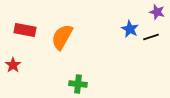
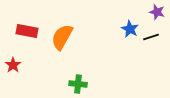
red rectangle: moved 2 px right, 1 px down
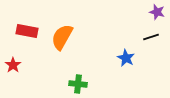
blue star: moved 4 px left, 29 px down
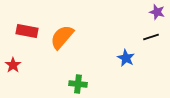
orange semicircle: rotated 12 degrees clockwise
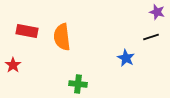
orange semicircle: rotated 48 degrees counterclockwise
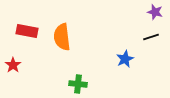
purple star: moved 2 px left
blue star: moved 1 px left, 1 px down; rotated 18 degrees clockwise
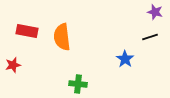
black line: moved 1 px left
blue star: rotated 12 degrees counterclockwise
red star: rotated 21 degrees clockwise
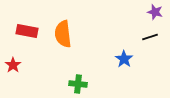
orange semicircle: moved 1 px right, 3 px up
blue star: moved 1 px left
red star: rotated 21 degrees counterclockwise
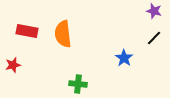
purple star: moved 1 px left, 1 px up
black line: moved 4 px right, 1 px down; rotated 28 degrees counterclockwise
blue star: moved 1 px up
red star: rotated 21 degrees clockwise
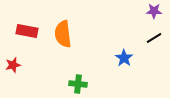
purple star: rotated 14 degrees counterclockwise
black line: rotated 14 degrees clockwise
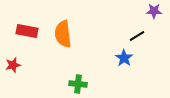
black line: moved 17 px left, 2 px up
